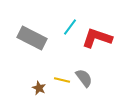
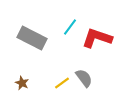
yellow line: moved 3 px down; rotated 49 degrees counterclockwise
brown star: moved 17 px left, 5 px up
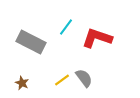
cyan line: moved 4 px left
gray rectangle: moved 1 px left, 4 px down
yellow line: moved 3 px up
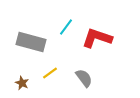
gray rectangle: rotated 12 degrees counterclockwise
yellow line: moved 12 px left, 7 px up
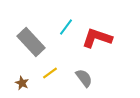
gray rectangle: rotated 32 degrees clockwise
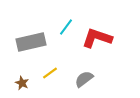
gray rectangle: rotated 60 degrees counterclockwise
gray semicircle: moved 1 px down; rotated 90 degrees counterclockwise
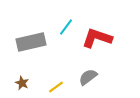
yellow line: moved 6 px right, 14 px down
gray semicircle: moved 4 px right, 2 px up
